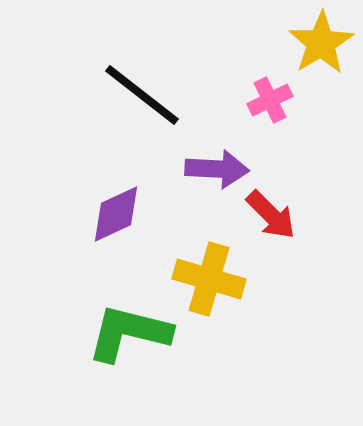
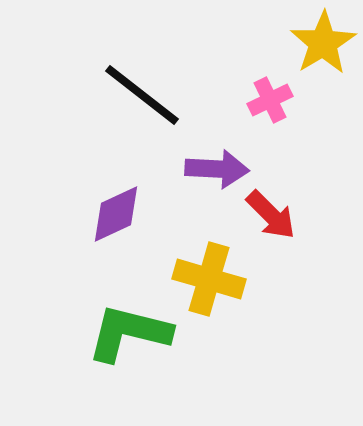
yellow star: moved 2 px right
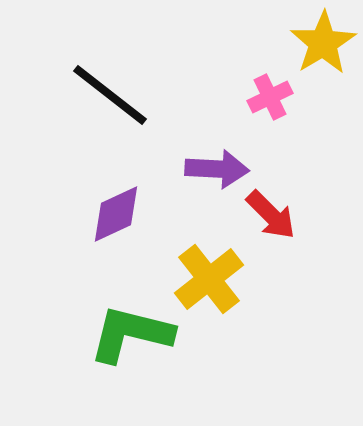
black line: moved 32 px left
pink cross: moved 3 px up
yellow cross: rotated 36 degrees clockwise
green L-shape: moved 2 px right, 1 px down
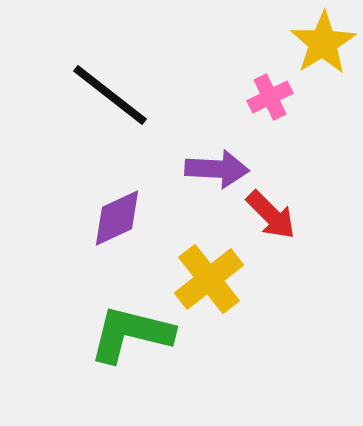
purple diamond: moved 1 px right, 4 px down
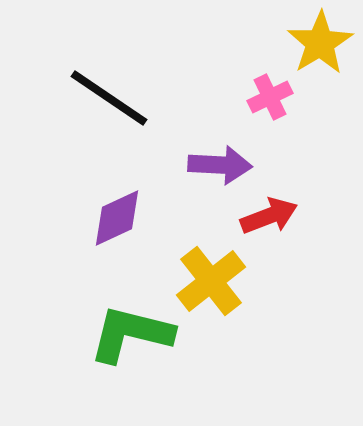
yellow star: moved 3 px left
black line: moved 1 px left, 3 px down; rotated 4 degrees counterclockwise
purple arrow: moved 3 px right, 4 px up
red arrow: moved 2 px left, 1 px down; rotated 66 degrees counterclockwise
yellow cross: moved 2 px right, 2 px down
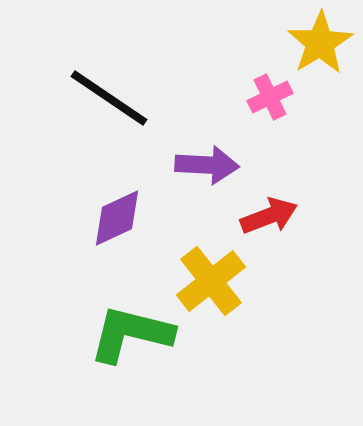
purple arrow: moved 13 px left
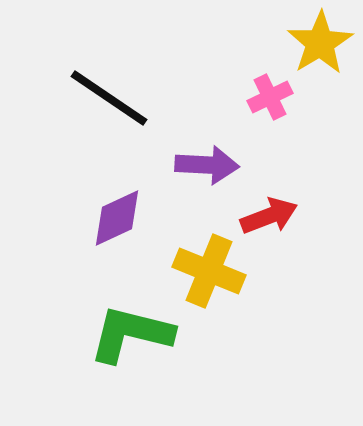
yellow cross: moved 2 px left, 10 px up; rotated 30 degrees counterclockwise
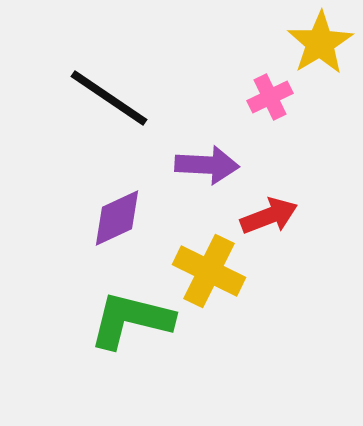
yellow cross: rotated 4 degrees clockwise
green L-shape: moved 14 px up
